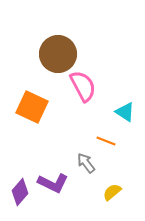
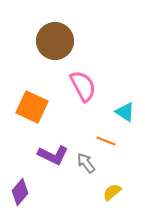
brown circle: moved 3 px left, 13 px up
purple L-shape: moved 28 px up
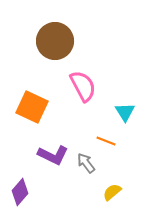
cyan triangle: rotated 25 degrees clockwise
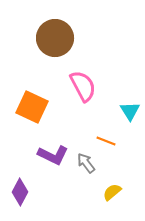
brown circle: moved 3 px up
cyan triangle: moved 5 px right, 1 px up
purple diamond: rotated 12 degrees counterclockwise
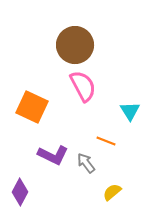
brown circle: moved 20 px right, 7 px down
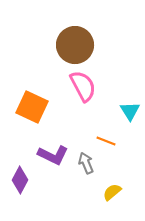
gray arrow: rotated 15 degrees clockwise
purple diamond: moved 12 px up
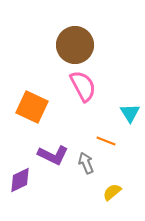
cyan triangle: moved 2 px down
purple diamond: rotated 36 degrees clockwise
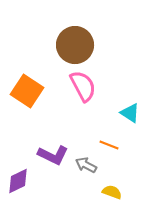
orange square: moved 5 px left, 16 px up; rotated 8 degrees clockwise
cyan triangle: rotated 25 degrees counterclockwise
orange line: moved 3 px right, 4 px down
gray arrow: moved 2 px down; rotated 40 degrees counterclockwise
purple diamond: moved 2 px left, 1 px down
yellow semicircle: rotated 60 degrees clockwise
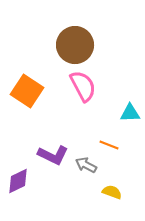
cyan triangle: rotated 35 degrees counterclockwise
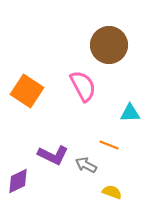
brown circle: moved 34 px right
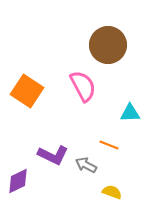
brown circle: moved 1 px left
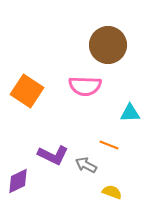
pink semicircle: moved 2 px right; rotated 120 degrees clockwise
